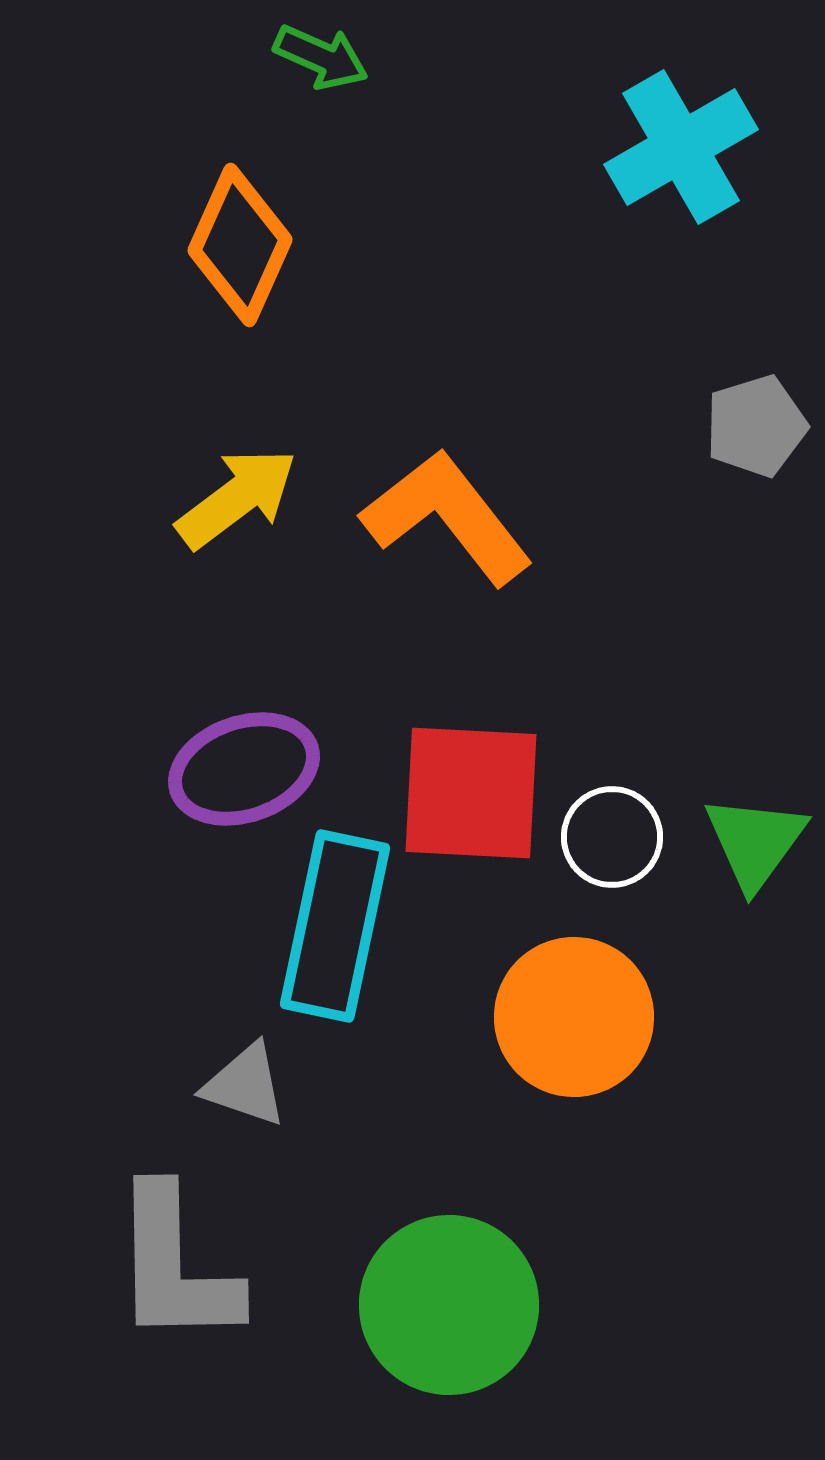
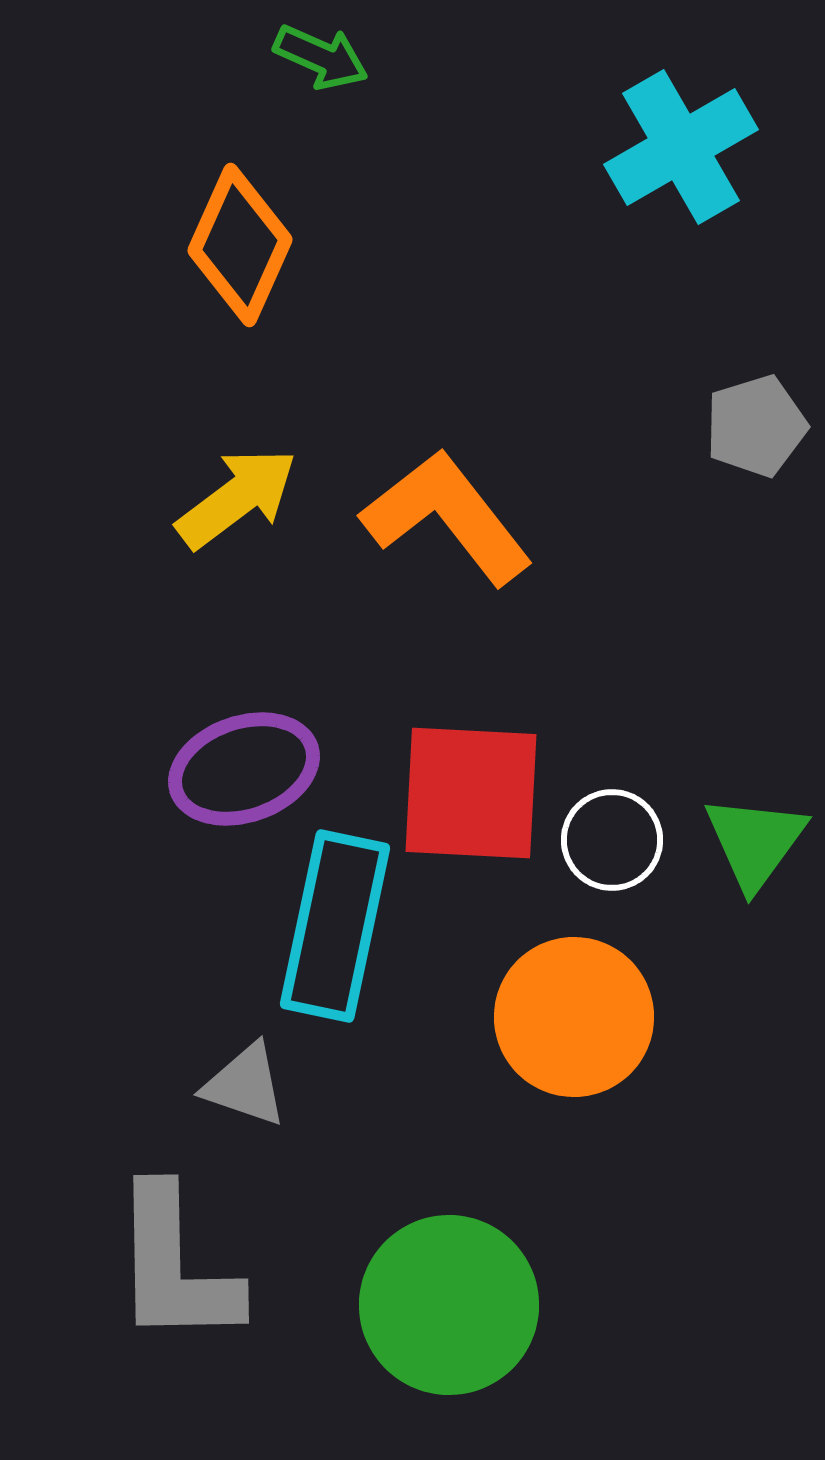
white circle: moved 3 px down
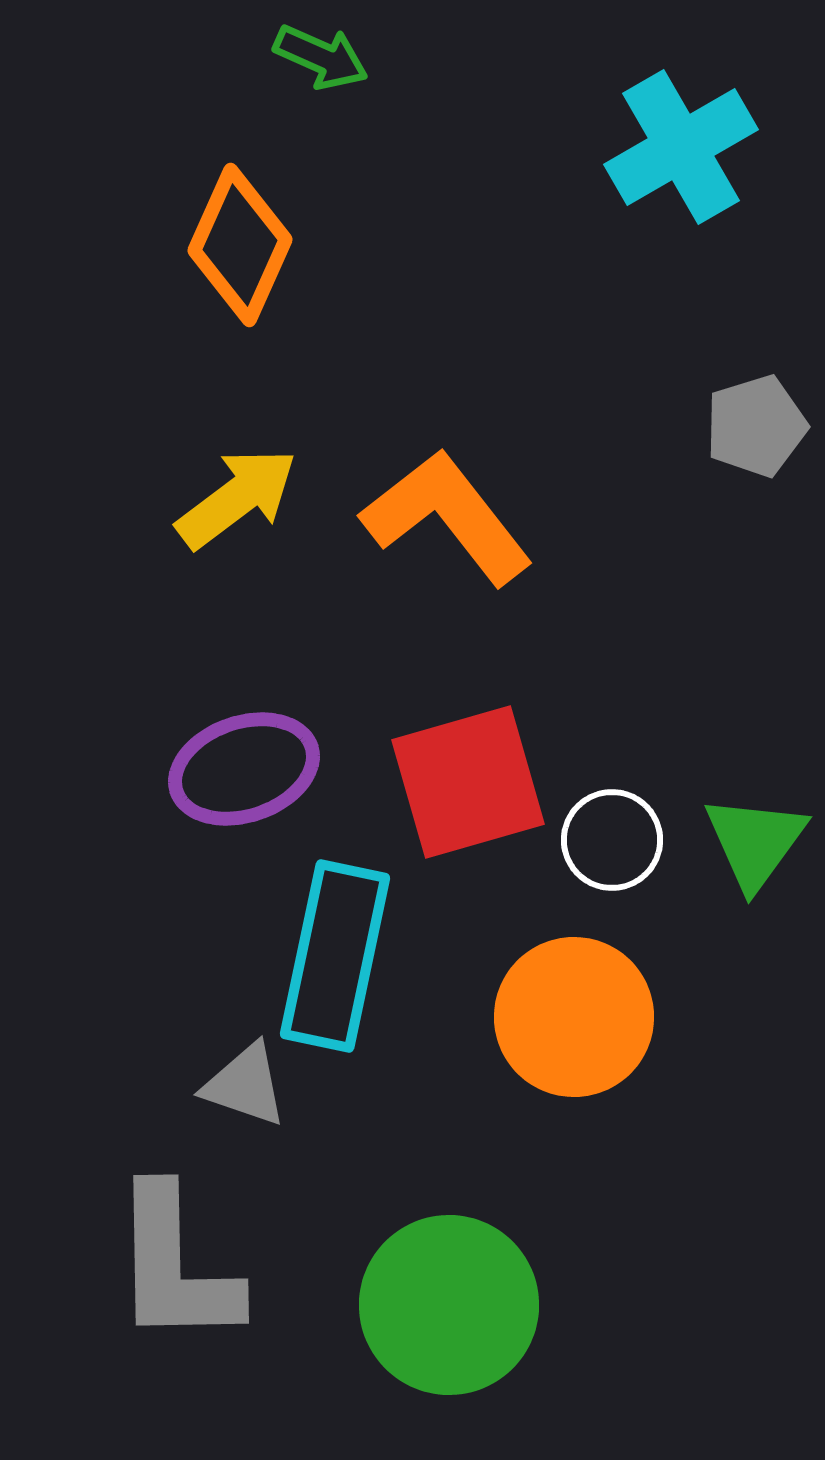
red square: moved 3 px left, 11 px up; rotated 19 degrees counterclockwise
cyan rectangle: moved 30 px down
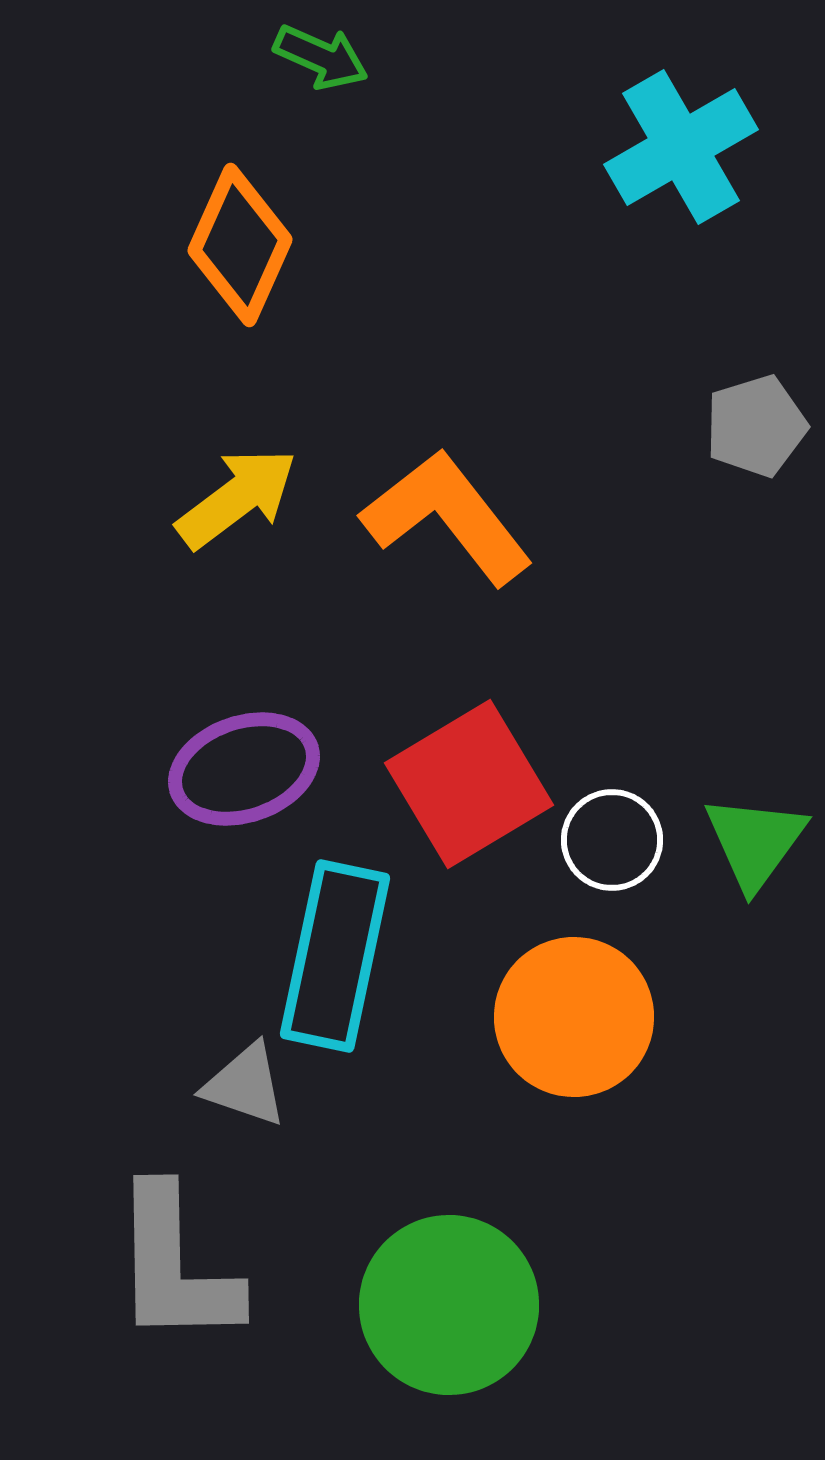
red square: moved 1 px right, 2 px down; rotated 15 degrees counterclockwise
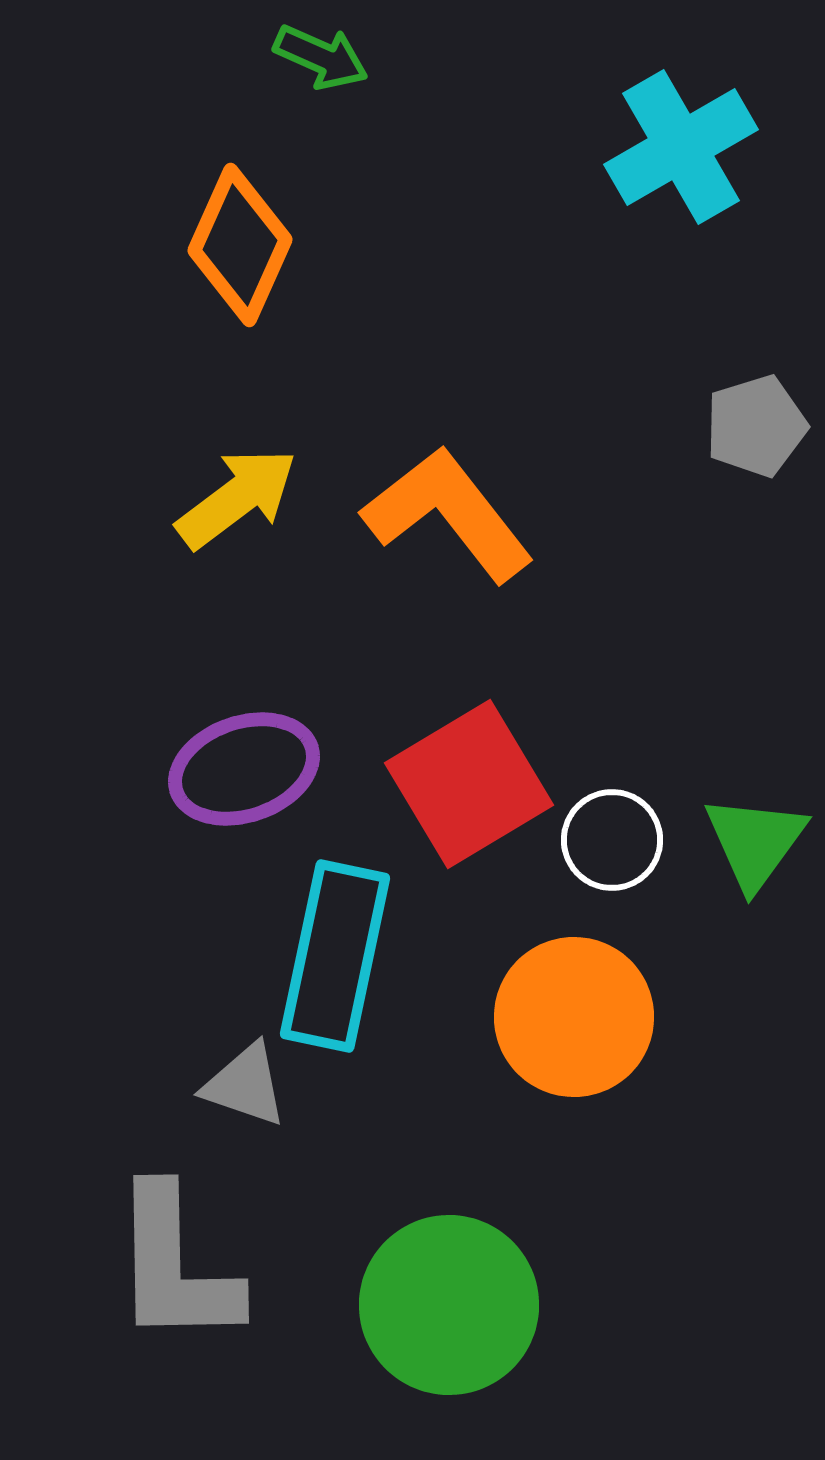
orange L-shape: moved 1 px right, 3 px up
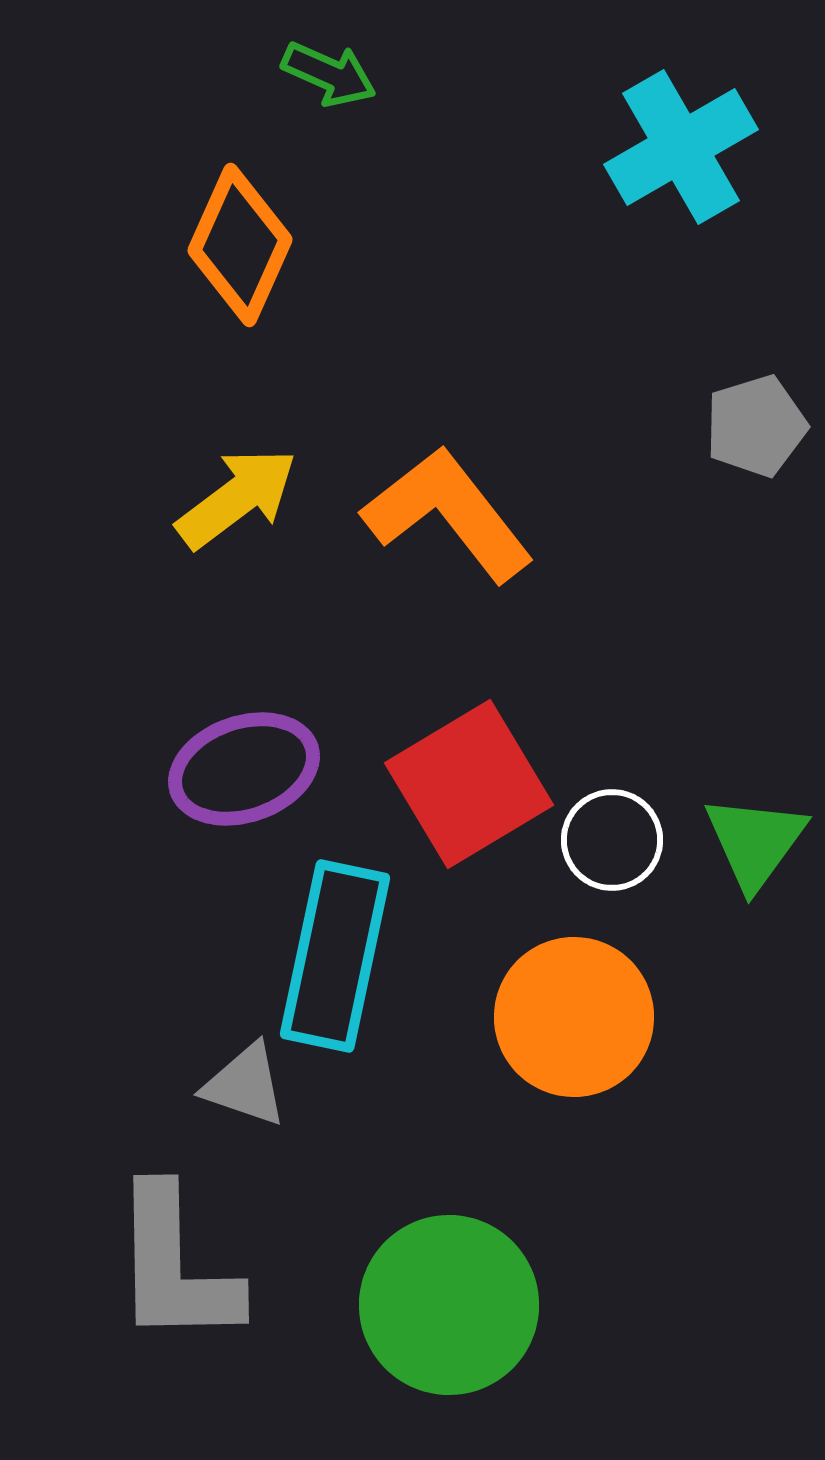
green arrow: moved 8 px right, 17 px down
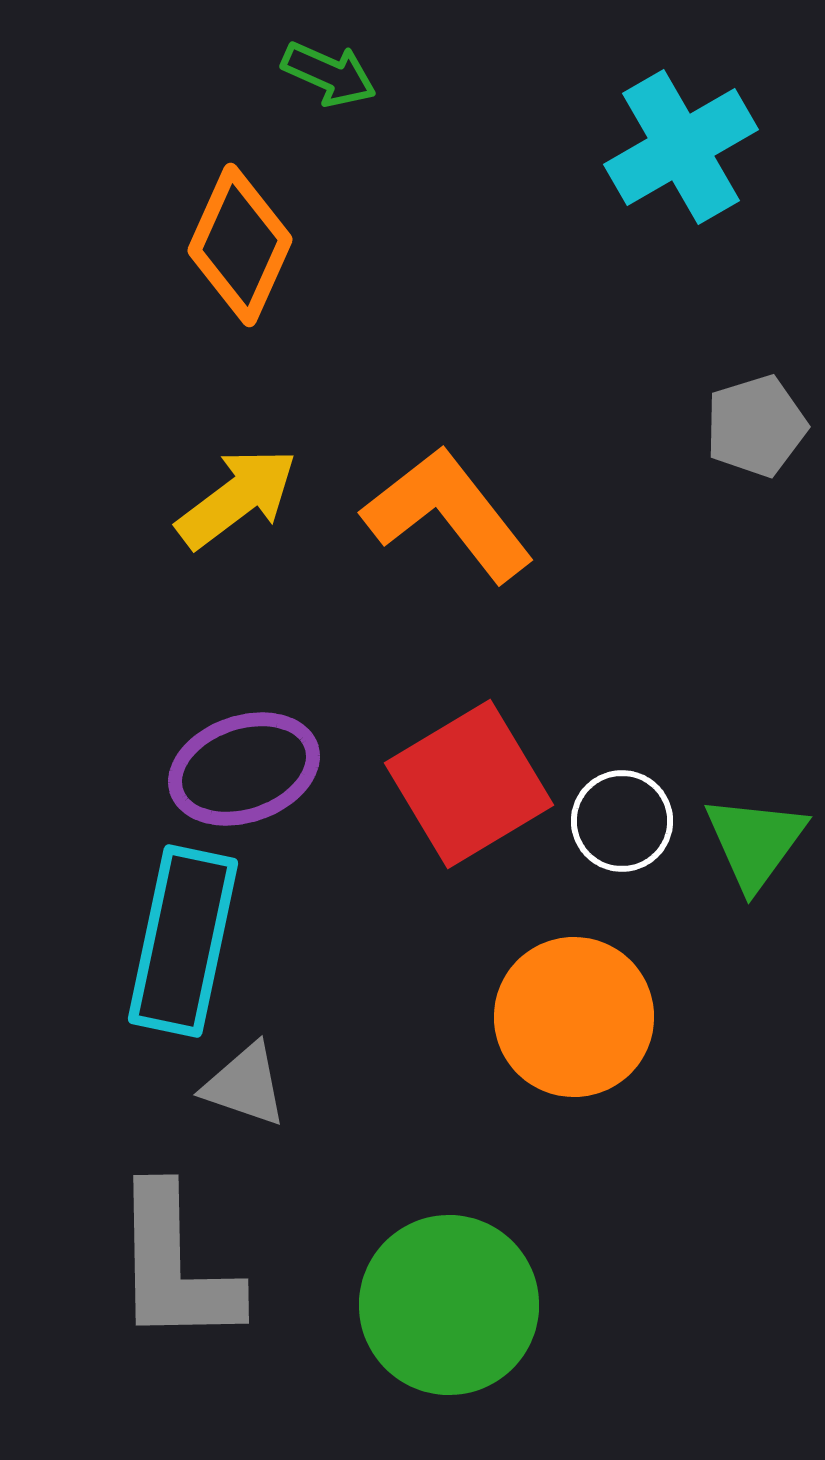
white circle: moved 10 px right, 19 px up
cyan rectangle: moved 152 px left, 15 px up
